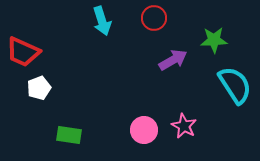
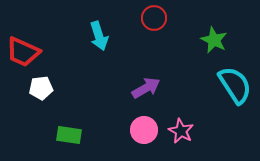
cyan arrow: moved 3 px left, 15 px down
green star: rotated 28 degrees clockwise
purple arrow: moved 27 px left, 28 px down
white pentagon: moved 2 px right; rotated 15 degrees clockwise
pink star: moved 3 px left, 5 px down
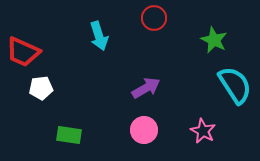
pink star: moved 22 px right
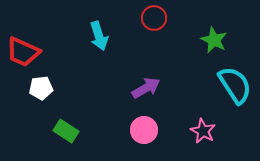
green rectangle: moved 3 px left, 4 px up; rotated 25 degrees clockwise
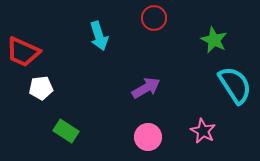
pink circle: moved 4 px right, 7 px down
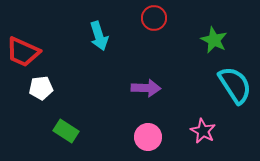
purple arrow: rotated 32 degrees clockwise
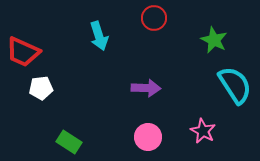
green rectangle: moved 3 px right, 11 px down
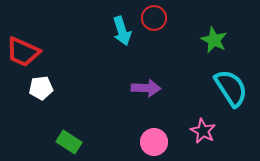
cyan arrow: moved 23 px right, 5 px up
cyan semicircle: moved 4 px left, 3 px down
pink circle: moved 6 px right, 5 px down
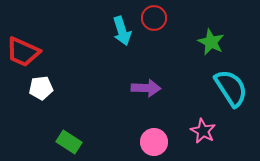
green star: moved 3 px left, 2 px down
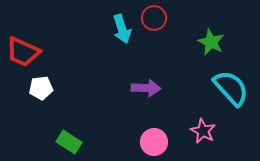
cyan arrow: moved 2 px up
cyan semicircle: rotated 9 degrees counterclockwise
